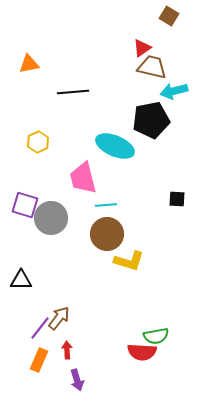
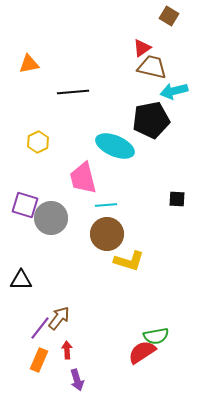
red semicircle: rotated 144 degrees clockwise
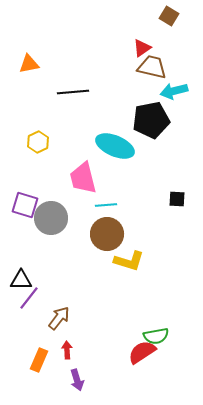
purple line: moved 11 px left, 30 px up
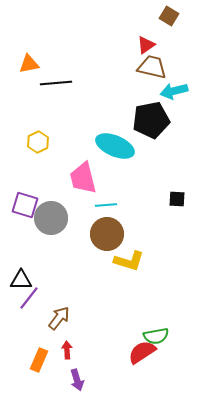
red triangle: moved 4 px right, 3 px up
black line: moved 17 px left, 9 px up
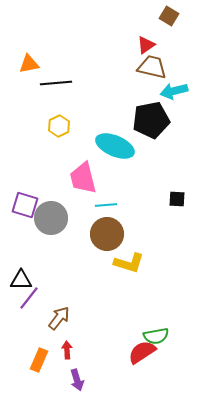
yellow hexagon: moved 21 px right, 16 px up
yellow L-shape: moved 2 px down
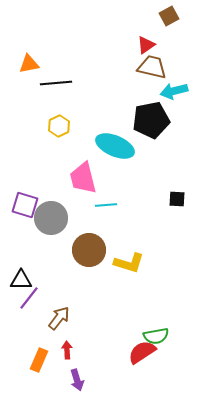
brown square: rotated 30 degrees clockwise
brown circle: moved 18 px left, 16 px down
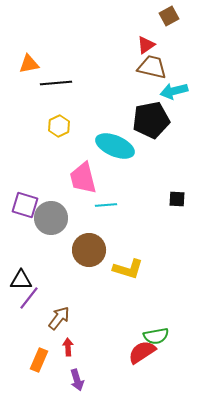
yellow L-shape: moved 1 px left, 6 px down
red arrow: moved 1 px right, 3 px up
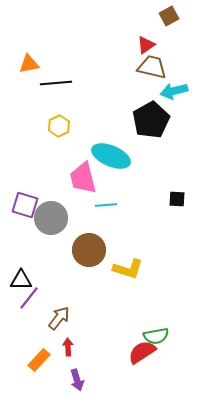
black pentagon: rotated 18 degrees counterclockwise
cyan ellipse: moved 4 px left, 10 px down
orange rectangle: rotated 20 degrees clockwise
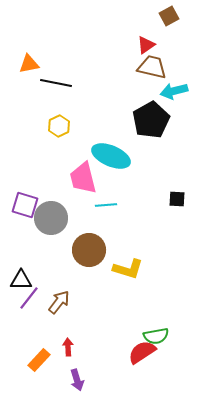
black line: rotated 16 degrees clockwise
brown arrow: moved 16 px up
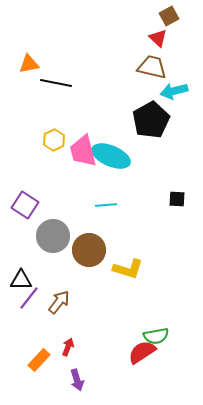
red triangle: moved 12 px right, 7 px up; rotated 42 degrees counterclockwise
yellow hexagon: moved 5 px left, 14 px down
pink trapezoid: moved 27 px up
purple square: rotated 16 degrees clockwise
gray circle: moved 2 px right, 18 px down
red arrow: rotated 24 degrees clockwise
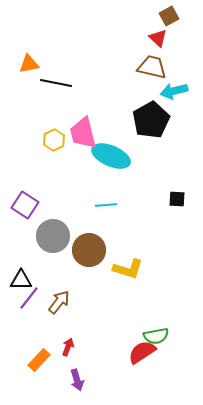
pink trapezoid: moved 18 px up
